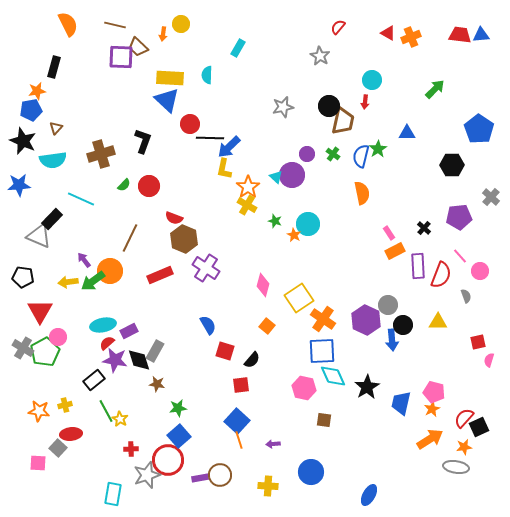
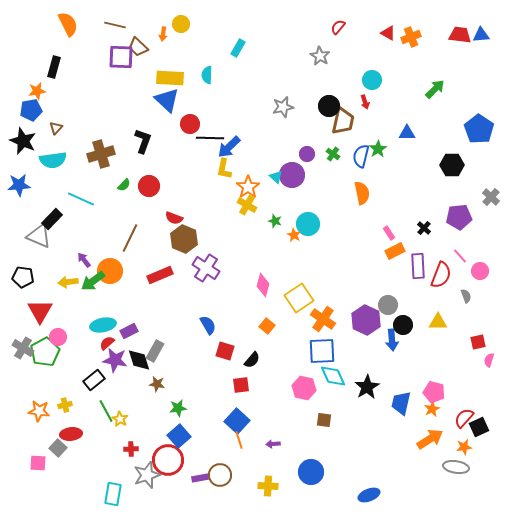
red arrow at (365, 102): rotated 24 degrees counterclockwise
blue ellipse at (369, 495): rotated 40 degrees clockwise
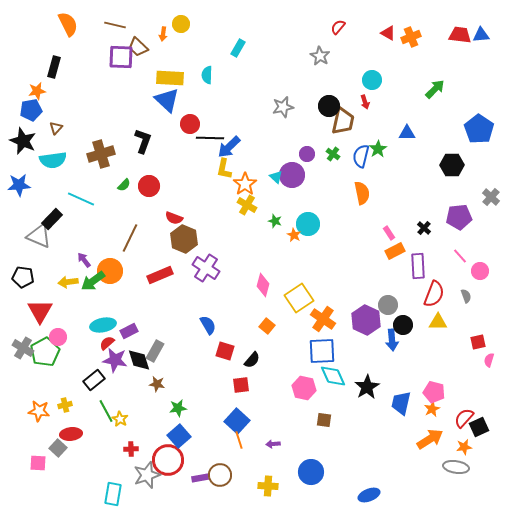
orange star at (248, 187): moved 3 px left, 3 px up
red semicircle at (441, 275): moved 7 px left, 19 px down
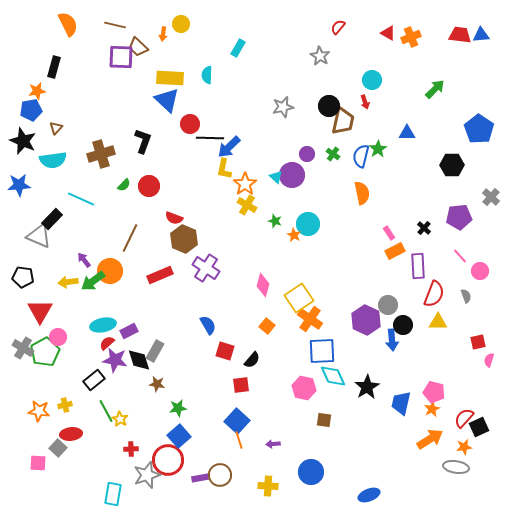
orange cross at (323, 319): moved 13 px left
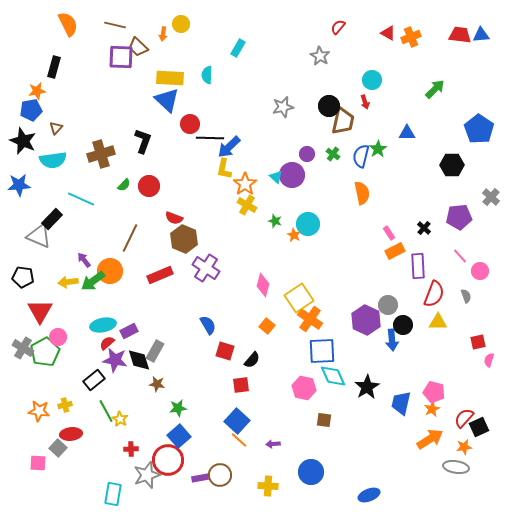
orange line at (239, 440): rotated 30 degrees counterclockwise
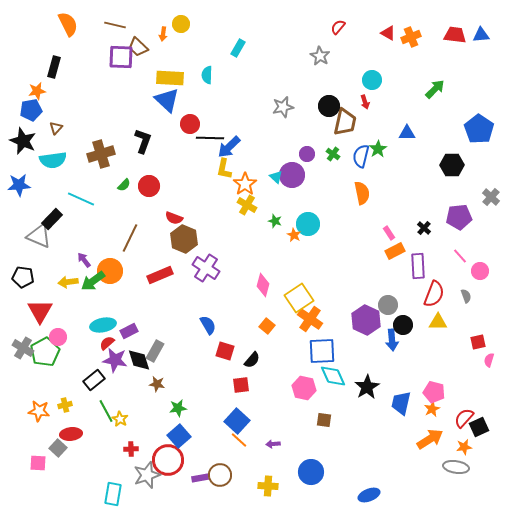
red trapezoid at (460, 35): moved 5 px left
brown trapezoid at (343, 121): moved 2 px right, 1 px down
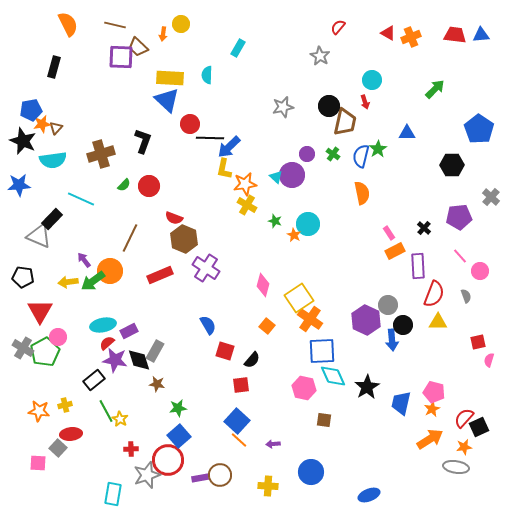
orange star at (37, 91): moved 5 px right, 33 px down
orange star at (245, 184): rotated 25 degrees clockwise
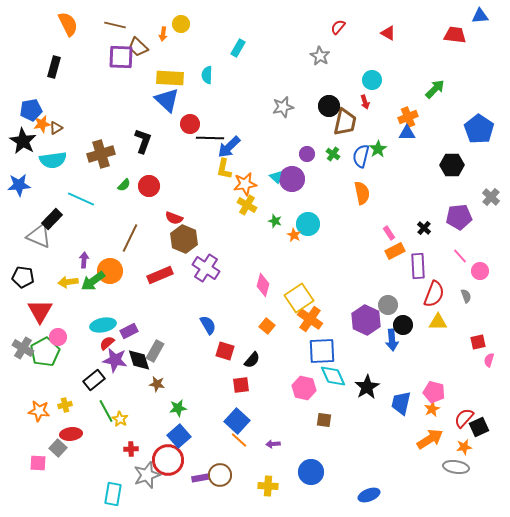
blue triangle at (481, 35): moved 1 px left, 19 px up
orange cross at (411, 37): moved 3 px left, 80 px down
brown triangle at (56, 128): rotated 16 degrees clockwise
black star at (23, 141): rotated 8 degrees clockwise
purple circle at (292, 175): moved 4 px down
purple arrow at (84, 260): rotated 42 degrees clockwise
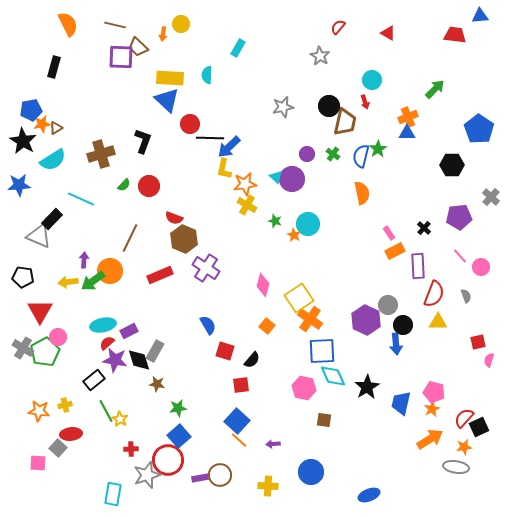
cyan semicircle at (53, 160): rotated 24 degrees counterclockwise
pink circle at (480, 271): moved 1 px right, 4 px up
blue arrow at (392, 340): moved 4 px right, 4 px down
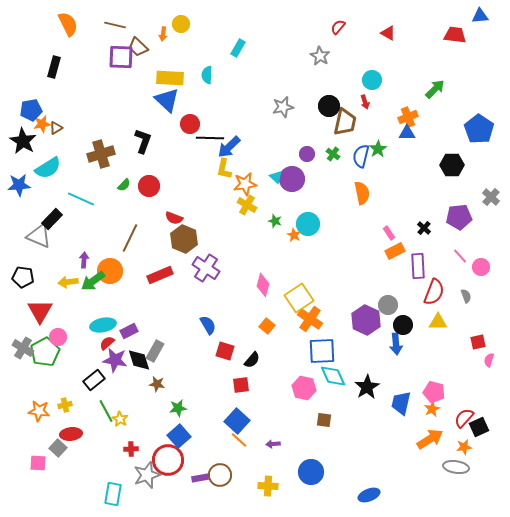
cyan semicircle at (53, 160): moved 5 px left, 8 px down
red semicircle at (434, 294): moved 2 px up
